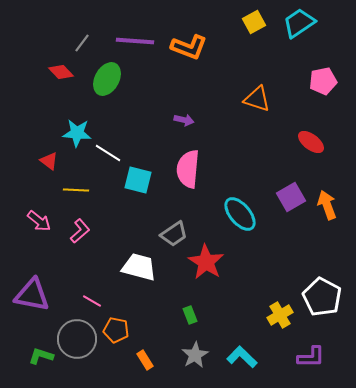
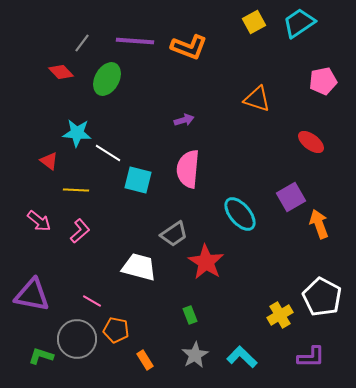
purple arrow: rotated 30 degrees counterclockwise
orange arrow: moved 8 px left, 19 px down
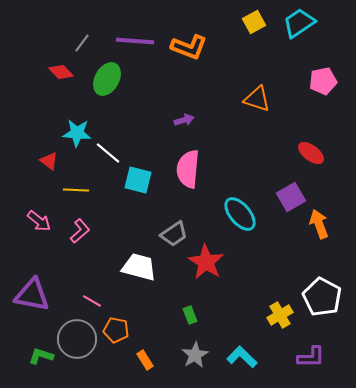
red ellipse: moved 11 px down
white line: rotated 8 degrees clockwise
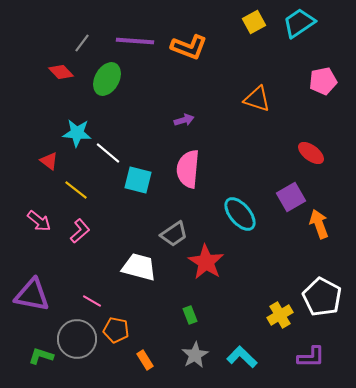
yellow line: rotated 35 degrees clockwise
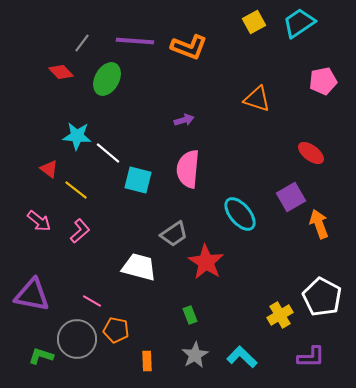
cyan star: moved 3 px down
red triangle: moved 8 px down
orange rectangle: moved 2 px right, 1 px down; rotated 30 degrees clockwise
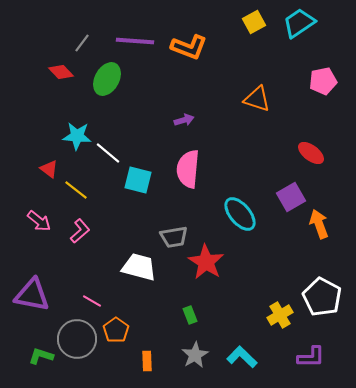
gray trapezoid: moved 3 px down; rotated 24 degrees clockwise
orange pentagon: rotated 25 degrees clockwise
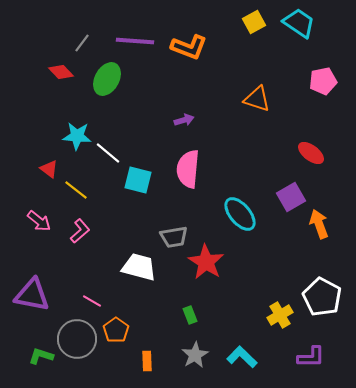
cyan trapezoid: rotated 68 degrees clockwise
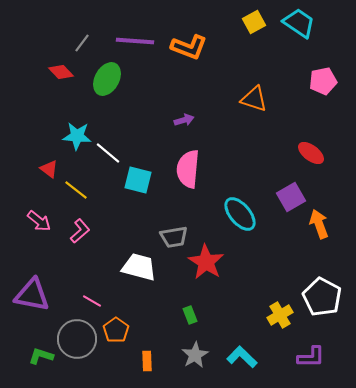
orange triangle: moved 3 px left
